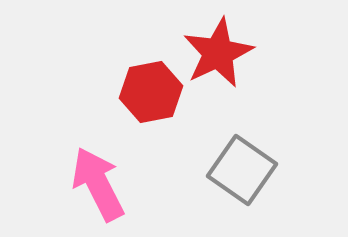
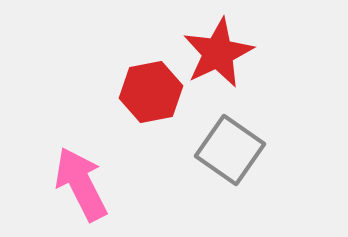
gray square: moved 12 px left, 20 px up
pink arrow: moved 17 px left
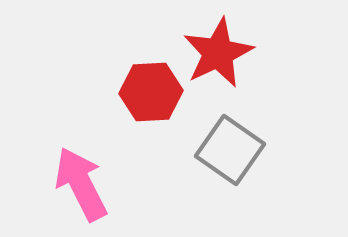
red hexagon: rotated 8 degrees clockwise
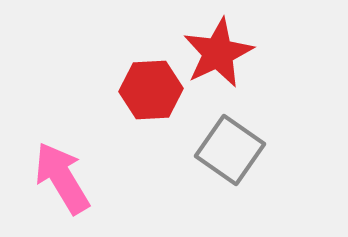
red hexagon: moved 2 px up
pink arrow: moved 19 px left, 6 px up; rotated 4 degrees counterclockwise
